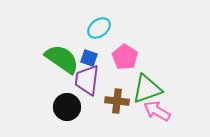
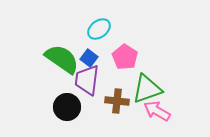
cyan ellipse: moved 1 px down
blue square: rotated 18 degrees clockwise
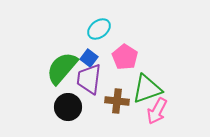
green semicircle: moved 9 px down; rotated 84 degrees counterclockwise
purple trapezoid: moved 2 px right, 1 px up
black circle: moved 1 px right
pink arrow: rotated 92 degrees counterclockwise
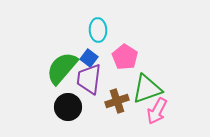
cyan ellipse: moved 1 px left, 1 px down; rotated 55 degrees counterclockwise
brown cross: rotated 25 degrees counterclockwise
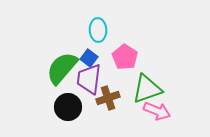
brown cross: moved 9 px left, 3 px up
pink arrow: rotated 96 degrees counterclockwise
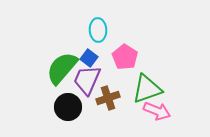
purple trapezoid: moved 2 px left, 1 px down; rotated 16 degrees clockwise
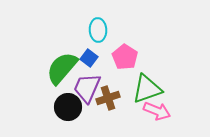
purple trapezoid: moved 8 px down
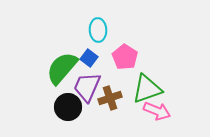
purple trapezoid: moved 1 px up
brown cross: moved 2 px right
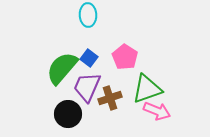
cyan ellipse: moved 10 px left, 15 px up
black circle: moved 7 px down
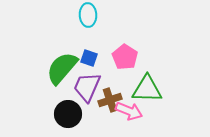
blue square: rotated 18 degrees counterclockwise
green triangle: rotated 20 degrees clockwise
brown cross: moved 2 px down
pink arrow: moved 28 px left
